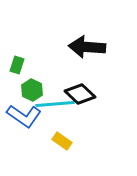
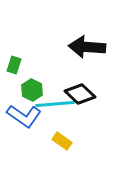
green rectangle: moved 3 px left
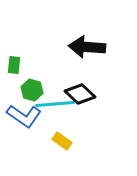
green rectangle: rotated 12 degrees counterclockwise
green hexagon: rotated 10 degrees counterclockwise
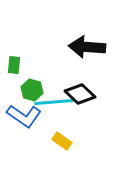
cyan line: moved 1 px left, 2 px up
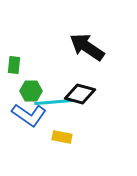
black arrow: rotated 30 degrees clockwise
green hexagon: moved 1 px left, 1 px down; rotated 15 degrees counterclockwise
black diamond: rotated 28 degrees counterclockwise
blue L-shape: moved 5 px right, 1 px up
yellow rectangle: moved 4 px up; rotated 24 degrees counterclockwise
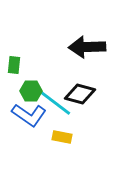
black arrow: rotated 36 degrees counterclockwise
cyan line: rotated 42 degrees clockwise
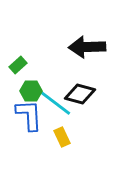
green rectangle: moved 4 px right; rotated 42 degrees clockwise
blue L-shape: rotated 128 degrees counterclockwise
yellow rectangle: rotated 54 degrees clockwise
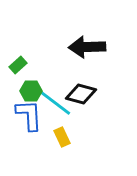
black diamond: moved 1 px right
